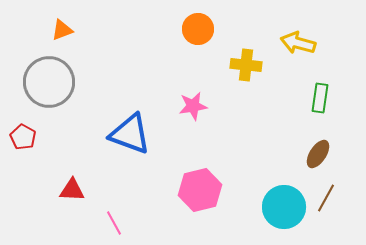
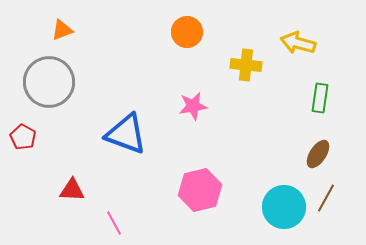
orange circle: moved 11 px left, 3 px down
blue triangle: moved 4 px left
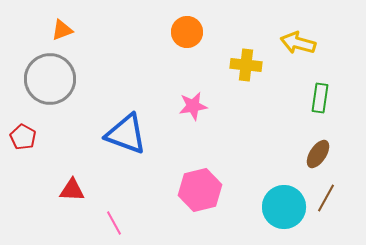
gray circle: moved 1 px right, 3 px up
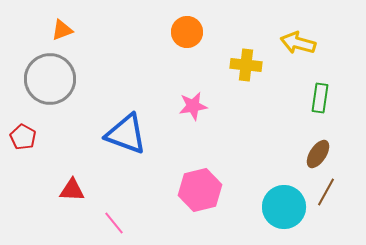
brown line: moved 6 px up
pink line: rotated 10 degrees counterclockwise
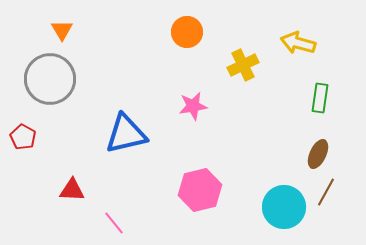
orange triangle: rotated 40 degrees counterclockwise
yellow cross: moved 3 px left; rotated 32 degrees counterclockwise
blue triangle: rotated 33 degrees counterclockwise
brown ellipse: rotated 8 degrees counterclockwise
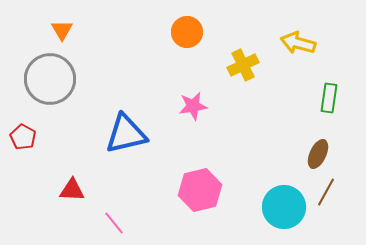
green rectangle: moved 9 px right
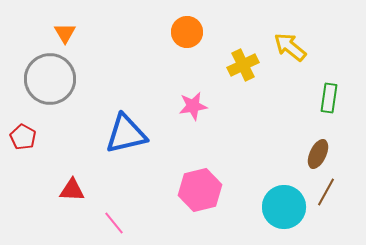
orange triangle: moved 3 px right, 3 px down
yellow arrow: moved 8 px left, 4 px down; rotated 24 degrees clockwise
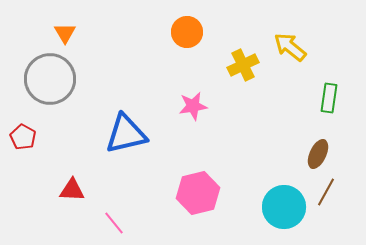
pink hexagon: moved 2 px left, 3 px down
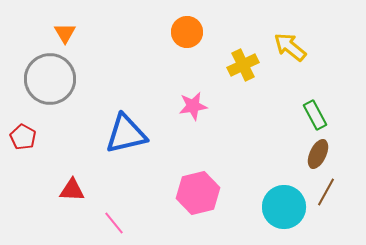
green rectangle: moved 14 px left, 17 px down; rotated 36 degrees counterclockwise
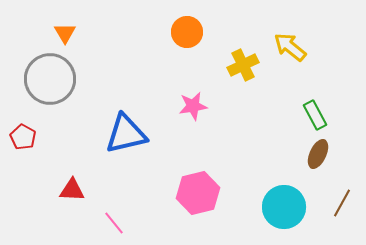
brown line: moved 16 px right, 11 px down
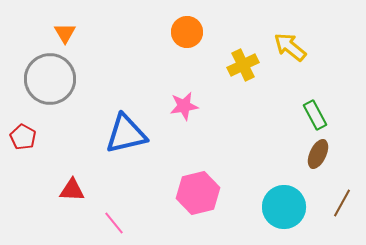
pink star: moved 9 px left
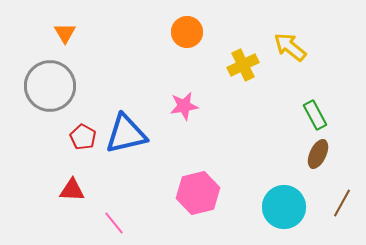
gray circle: moved 7 px down
red pentagon: moved 60 px right
